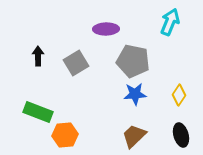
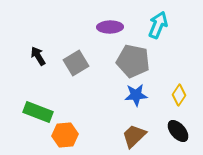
cyan arrow: moved 12 px left, 3 px down
purple ellipse: moved 4 px right, 2 px up
black arrow: rotated 30 degrees counterclockwise
blue star: moved 1 px right, 1 px down
black ellipse: moved 3 px left, 4 px up; rotated 25 degrees counterclockwise
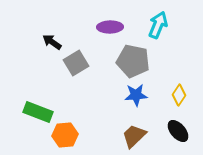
black arrow: moved 14 px right, 14 px up; rotated 24 degrees counterclockwise
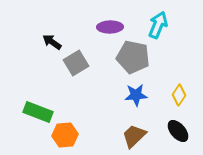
gray pentagon: moved 4 px up
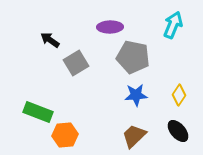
cyan arrow: moved 15 px right
black arrow: moved 2 px left, 2 px up
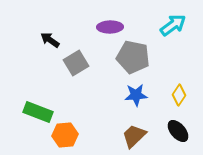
cyan arrow: rotated 32 degrees clockwise
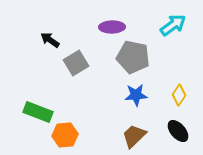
purple ellipse: moved 2 px right
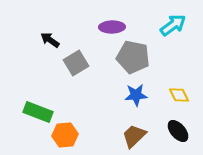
yellow diamond: rotated 60 degrees counterclockwise
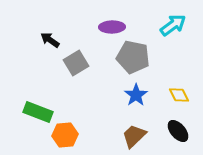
blue star: rotated 30 degrees counterclockwise
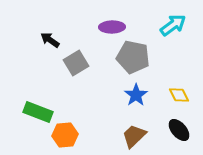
black ellipse: moved 1 px right, 1 px up
